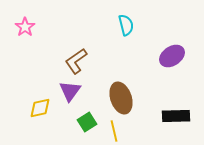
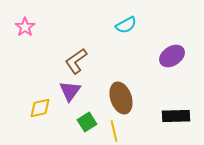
cyan semicircle: rotated 75 degrees clockwise
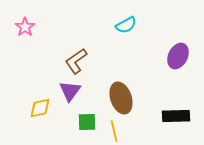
purple ellipse: moved 6 px right; rotated 30 degrees counterclockwise
green square: rotated 30 degrees clockwise
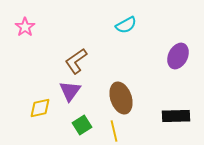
green square: moved 5 px left, 3 px down; rotated 30 degrees counterclockwise
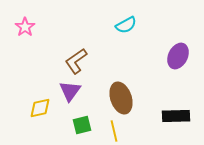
green square: rotated 18 degrees clockwise
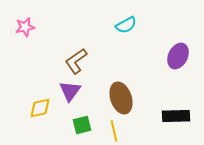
pink star: rotated 24 degrees clockwise
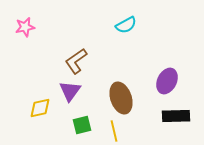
purple ellipse: moved 11 px left, 25 px down
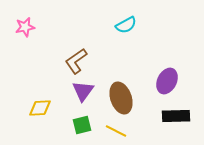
purple triangle: moved 13 px right
yellow diamond: rotated 10 degrees clockwise
yellow line: moved 2 px right; rotated 50 degrees counterclockwise
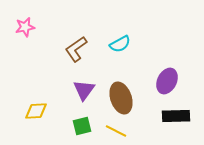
cyan semicircle: moved 6 px left, 19 px down
brown L-shape: moved 12 px up
purple triangle: moved 1 px right, 1 px up
yellow diamond: moved 4 px left, 3 px down
green square: moved 1 px down
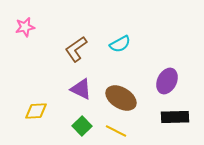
purple triangle: moved 3 px left, 1 px up; rotated 40 degrees counterclockwise
brown ellipse: rotated 40 degrees counterclockwise
black rectangle: moved 1 px left, 1 px down
green square: rotated 30 degrees counterclockwise
